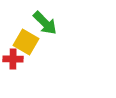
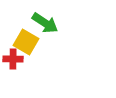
green arrow: rotated 12 degrees counterclockwise
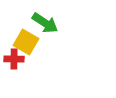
red cross: moved 1 px right
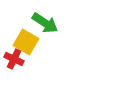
red cross: rotated 24 degrees clockwise
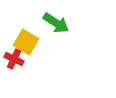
green arrow: moved 11 px right
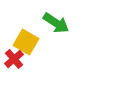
red cross: rotated 24 degrees clockwise
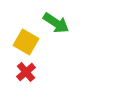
red cross: moved 12 px right, 13 px down
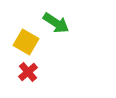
red cross: moved 2 px right
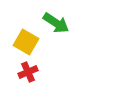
red cross: rotated 18 degrees clockwise
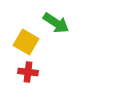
red cross: rotated 30 degrees clockwise
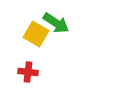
yellow square: moved 10 px right, 8 px up
